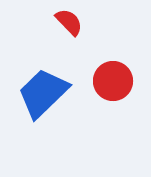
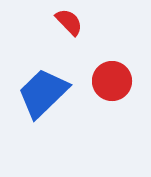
red circle: moved 1 px left
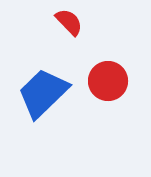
red circle: moved 4 px left
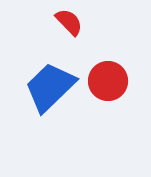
blue trapezoid: moved 7 px right, 6 px up
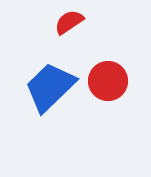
red semicircle: rotated 80 degrees counterclockwise
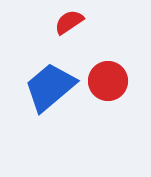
blue trapezoid: rotated 4 degrees clockwise
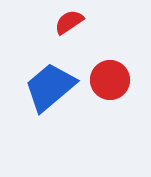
red circle: moved 2 px right, 1 px up
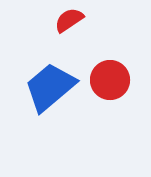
red semicircle: moved 2 px up
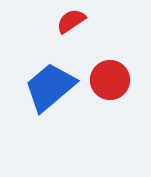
red semicircle: moved 2 px right, 1 px down
